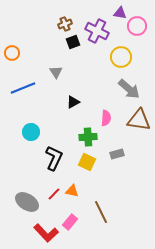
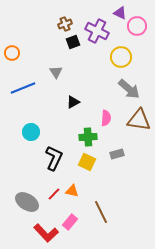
purple triangle: rotated 16 degrees clockwise
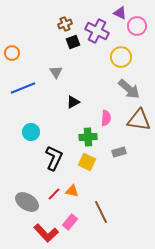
gray rectangle: moved 2 px right, 2 px up
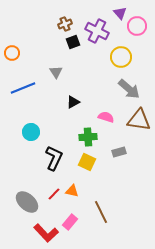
purple triangle: rotated 24 degrees clockwise
pink semicircle: moved 1 px up; rotated 77 degrees counterclockwise
gray ellipse: rotated 10 degrees clockwise
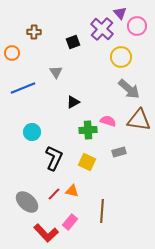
brown cross: moved 31 px left, 8 px down; rotated 24 degrees clockwise
purple cross: moved 5 px right, 2 px up; rotated 15 degrees clockwise
pink semicircle: moved 2 px right, 4 px down
cyan circle: moved 1 px right
green cross: moved 7 px up
brown line: moved 1 px right, 1 px up; rotated 30 degrees clockwise
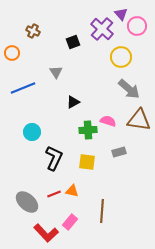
purple triangle: moved 1 px right, 1 px down
brown cross: moved 1 px left, 1 px up; rotated 24 degrees clockwise
yellow square: rotated 18 degrees counterclockwise
red line: rotated 24 degrees clockwise
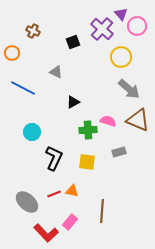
gray triangle: rotated 32 degrees counterclockwise
blue line: rotated 50 degrees clockwise
brown triangle: moved 1 px left; rotated 15 degrees clockwise
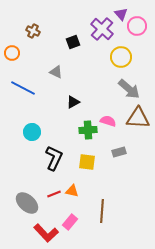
brown triangle: moved 2 px up; rotated 20 degrees counterclockwise
gray ellipse: moved 1 px down
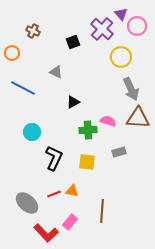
gray arrow: moved 2 px right; rotated 25 degrees clockwise
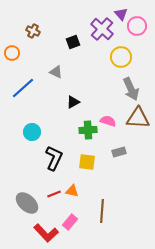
blue line: rotated 70 degrees counterclockwise
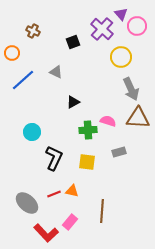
blue line: moved 8 px up
